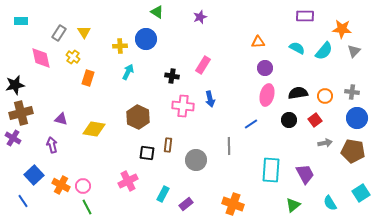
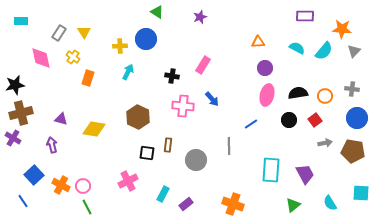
gray cross at (352, 92): moved 3 px up
blue arrow at (210, 99): moved 2 px right; rotated 28 degrees counterclockwise
cyan square at (361, 193): rotated 36 degrees clockwise
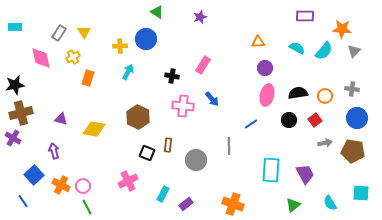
cyan rectangle at (21, 21): moved 6 px left, 6 px down
yellow cross at (73, 57): rotated 24 degrees clockwise
purple arrow at (52, 145): moved 2 px right, 6 px down
black square at (147, 153): rotated 14 degrees clockwise
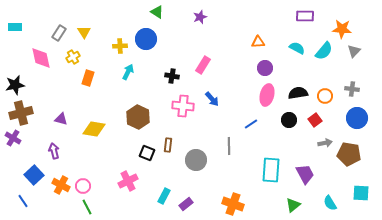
brown pentagon at (353, 151): moved 4 px left, 3 px down
cyan rectangle at (163, 194): moved 1 px right, 2 px down
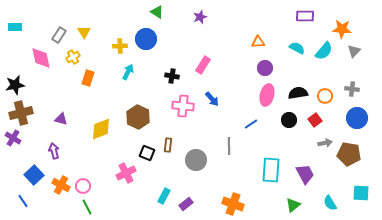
gray rectangle at (59, 33): moved 2 px down
yellow diamond at (94, 129): moved 7 px right; rotated 30 degrees counterclockwise
pink cross at (128, 181): moved 2 px left, 8 px up
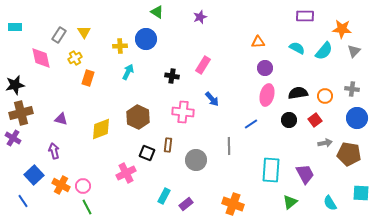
yellow cross at (73, 57): moved 2 px right, 1 px down
pink cross at (183, 106): moved 6 px down
green triangle at (293, 205): moved 3 px left, 3 px up
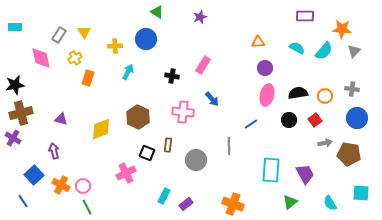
yellow cross at (120, 46): moved 5 px left
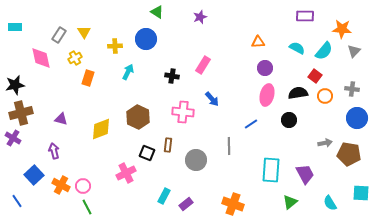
red square at (315, 120): moved 44 px up; rotated 16 degrees counterclockwise
blue line at (23, 201): moved 6 px left
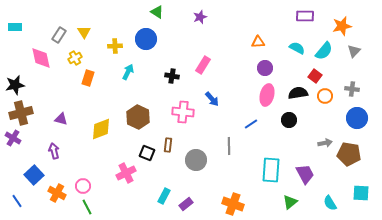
orange star at (342, 29): moved 3 px up; rotated 18 degrees counterclockwise
orange cross at (61, 185): moved 4 px left, 8 px down
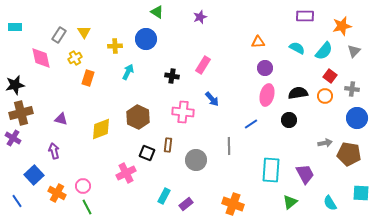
red square at (315, 76): moved 15 px right
